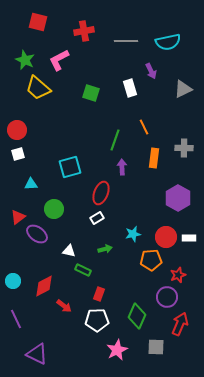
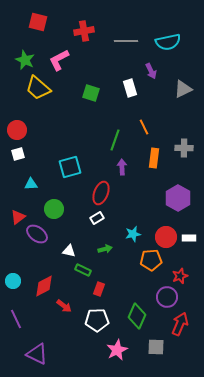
red star at (178, 275): moved 2 px right, 1 px down
red rectangle at (99, 294): moved 5 px up
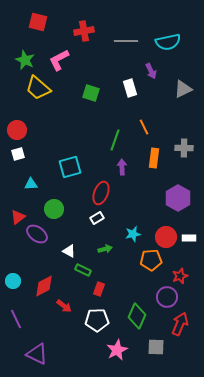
white triangle at (69, 251): rotated 16 degrees clockwise
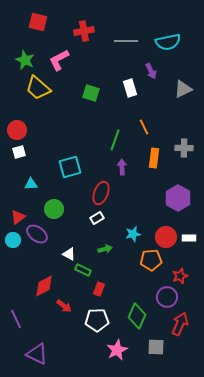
white square at (18, 154): moved 1 px right, 2 px up
white triangle at (69, 251): moved 3 px down
cyan circle at (13, 281): moved 41 px up
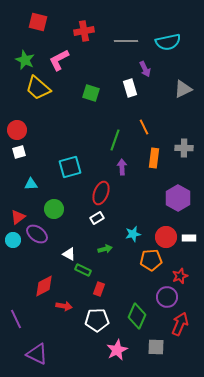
purple arrow at (151, 71): moved 6 px left, 2 px up
red arrow at (64, 306): rotated 28 degrees counterclockwise
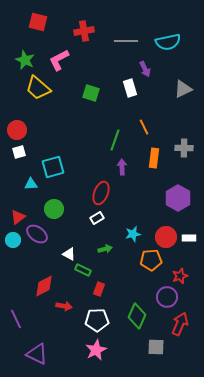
cyan square at (70, 167): moved 17 px left
pink star at (117, 350): moved 21 px left
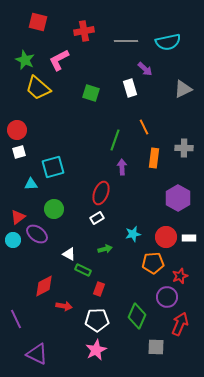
purple arrow at (145, 69): rotated 21 degrees counterclockwise
orange pentagon at (151, 260): moved 2 px right, 3 px down
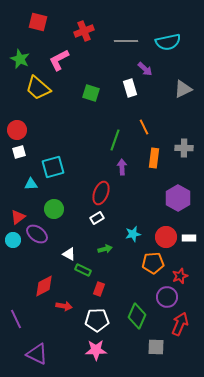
red cross at (84, 31): rotated 12 degrees counterclockwise
green star at (25, 60): moved 5 px left, 1 px up
pink star at (96, 350): rotated 25 degrees clockwise
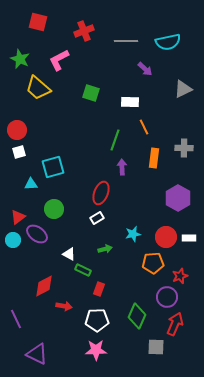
white rectangle at (130, 88): moved 14 px down; rotated 72 degrees counterclockwise
red arrow at (180, 324): moved 5 px left
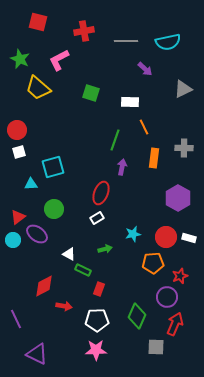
red cross at (84, 31): rotated 12 degrees clockwise
purple arrow at (122, 167): rotated 14 degrees clockwise
white rectangle at (189, 238): rotated 16 degrees clockwise
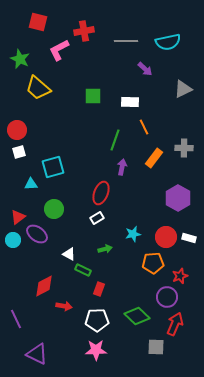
pink L-shape at (59, 60): moved 10 px up
green square at (91, 93): moved 2 px right, 3 px down; rotated 18 degrees counterclockwise
orange rectangle at (154, 158): rotated 30 degrees clockwise
green diamond at (137, 316): rotated 70 degrees counterclockwise
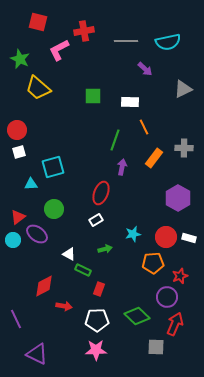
white rectangle at (97, 218): moved 1 px left, 2 px down
